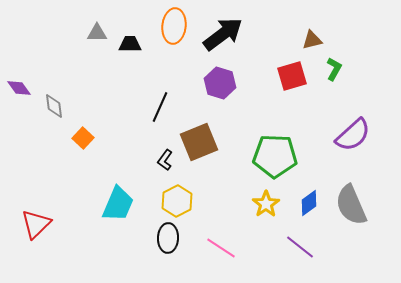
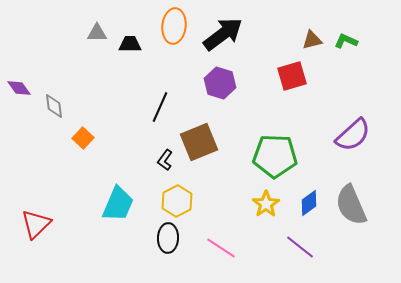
green L-shape: moved 12 px right, 28 px up; rotated 95 degrees counterclockwise
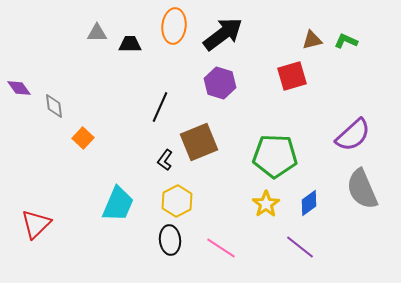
gray semicircle: moved 11 px right, 16 px up
black ellipse: moved 2 px right, 2 px down; rotated 8 degrees counterclockwise
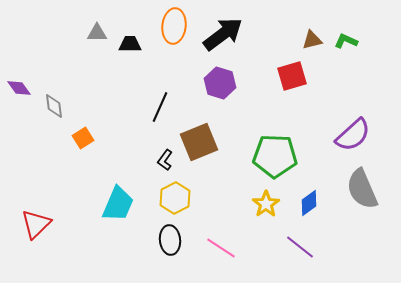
orange square: rotated 15 degrees clockwise
yellow hexagon: moved 2 px left, 3 px up
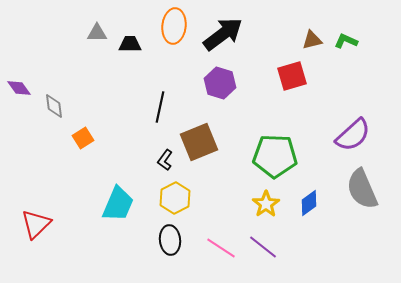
black line: rotated 12 degrees counterclockwise
purple line: moved 37 px left
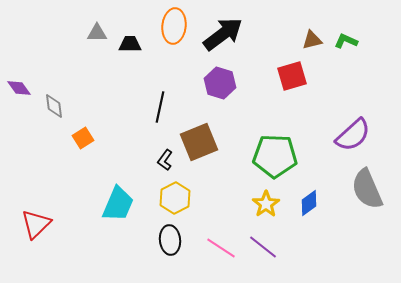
gray semicircle: moved 5 px right
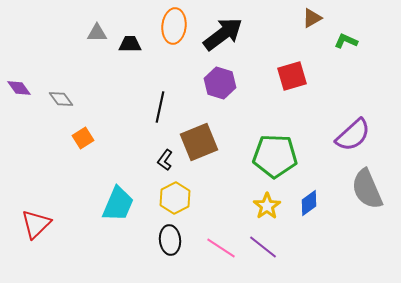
brown triangle: moved 22 px up; rotated 15 degrees counterclockwise
gray diamond: moved 7 px right, 7 px up; rotated 30 degrees counterclockwise
yellow star: moved 1 px right, 2 px down
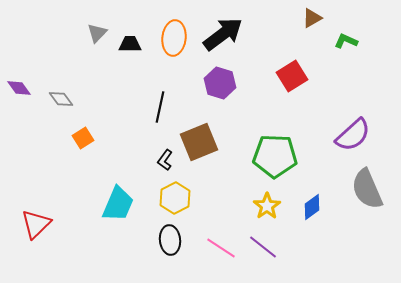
orange ellipse: moved 12 px down
gray triangle: rotated 45 degrees counterclockwise
red square: rotated 16 degrees counterclockwise
blue diamond: moved 3 px right, 4 px down
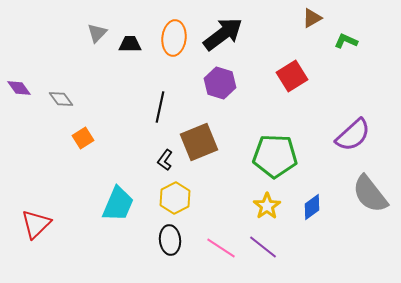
gray semicircle: moved 3 px right, 5 px down; rotated 15 degrees counterclockwise
